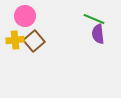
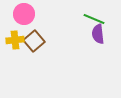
pink circle: moved 1 px left, 2 px up
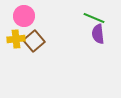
pink circle: moved 2 px down
green line: moved 1 px up
yellow cross: moved 1 px right, 1 px up
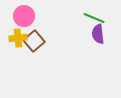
yellow cross: moved 2 px right, 1 px up
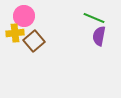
purple semicircle: moved 1 px right, 2 px down; rotated 18 degrees clockwise
yellow cross: moved 3 px left, 5 px up
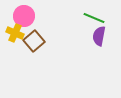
yellow cross: rotated 30 degrees clockwise
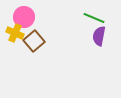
pink circle: moved 1 px down
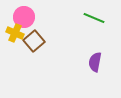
purple semicircle: moved 4 px left, 26 px down
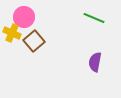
yellow cross: moved 3 px left
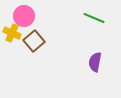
pink circle: moved 1 px up
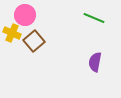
pink circle: moved 1 px right, 1 px up
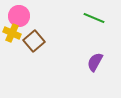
pink circle: moved 6 px left, 1 px down
purple semicircle: rotated 18 degrees clockwise
